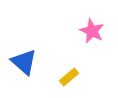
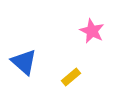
yellow rectangle: moved 2 px right
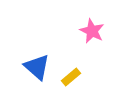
blue triangle: moved 13 px right, 5 px down
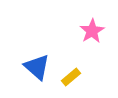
pink star: rotated 15 degrees clockwise
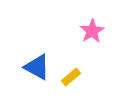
blue triangle: rotated 12 degrees counterclockwise
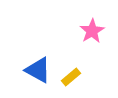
blue triangle: moved 1 px right, 3 px down
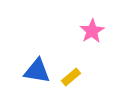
blue triangle: moved 1 px left, 1 px down; rotated 20 degrees counterclockwise
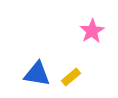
blue triangle: moved 3 px down
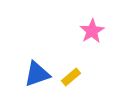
blue triangle: rotated 28 degrees counterclockwise
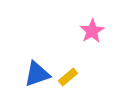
yellow rectangle: moved 3 px left
